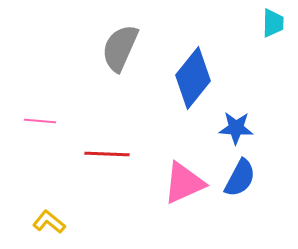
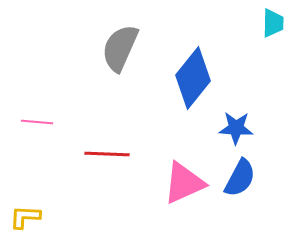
pink line: moved 3 px left, 1 px down
yellow L-shape: moved 24 px left, 5 px up; rotated 36 degrees counterclockwise
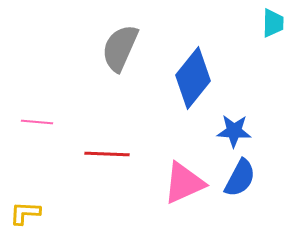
blue star: moved 2 px left, 3 px down
yellow L-shape: moved 4 px up
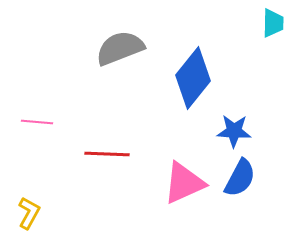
gray semicircle: rotated 45 degrees clockwise
yellow L-shape: moved 4 px right; rotated 116 degrees clockwise
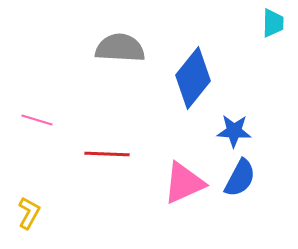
gray semicircle: rotated 24 degrees clockwise
pink line: moved 2 px up; rotated 12 degrees clockwise
